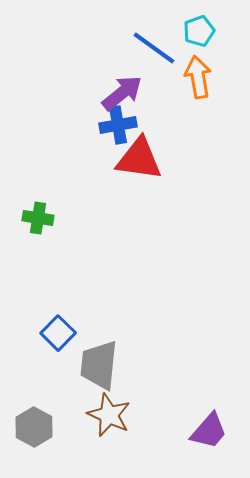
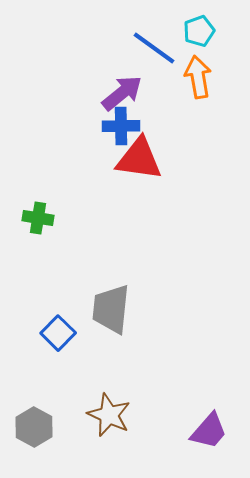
blue cross: moved 3 px right, 1 px down; rotated 9 degrees clockwise
gray trapezoid: moved 12 px right, 56 px up
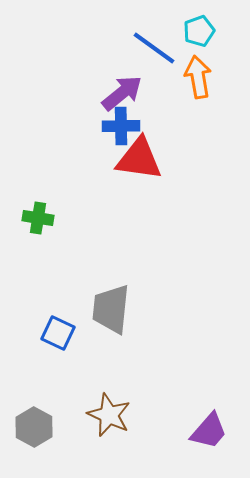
blue square: rotated 20 degrees counterclockwise
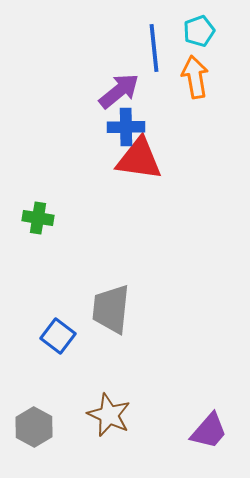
blue line: rotated 48 degrees clockwise
orange arrow: moved 3 px left
purple arrow: moved 3 px left, 2 px up
blue cross: moved 5 px right, 1 px down
blue square: moved 3 px down; rotated 12 degrees clockwise
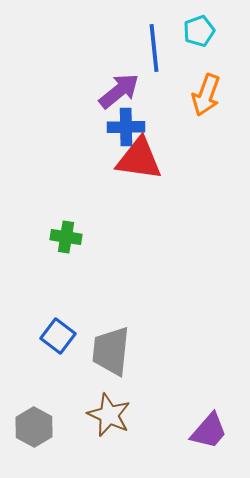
orange arrow: moved 11 px right, 18 px down; rotated 150 degrees counterclockwise
green cross: moved 28 px right, 19 px down
gray trapezoid: moved 42 px down
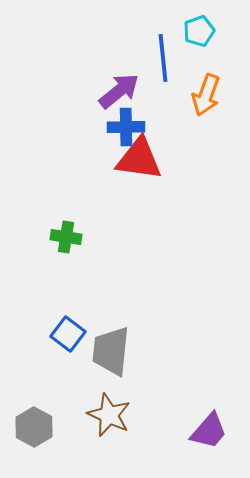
blue line: moved 9 px right, 10 px down
blue square: moved 10 px right, 2 px up
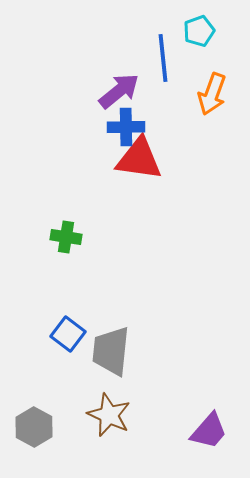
orange arrow: moved 6 px right, 1 px up
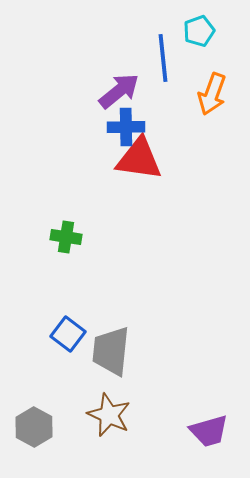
purple trapezoid: rotated 33 degrees clockwise
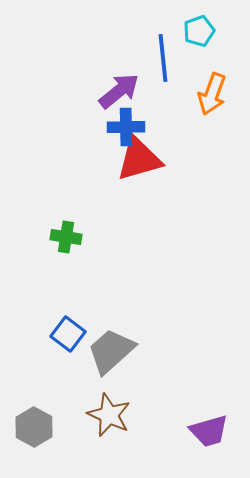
red triangle: rotated 24 degrees counterclockwise
gray trapezoid: rotated 42 degrees clockwise
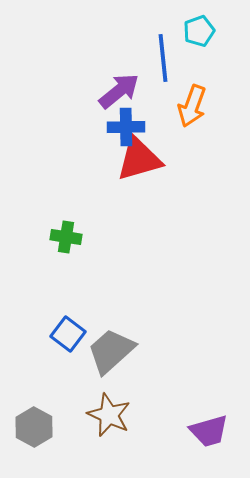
orange arrow: moved 20 px left, 12 px down
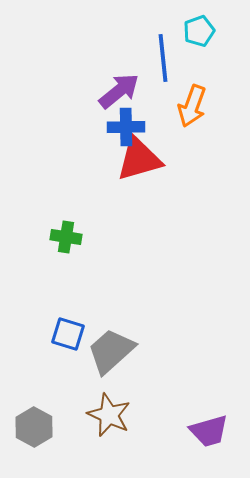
blue square: rotated 20 degrees counterclockwise
